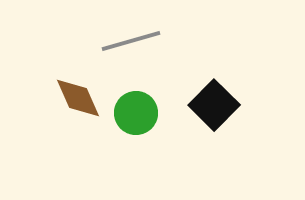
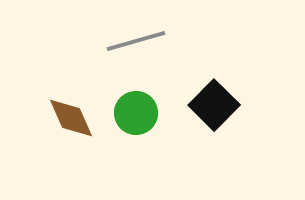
gray line: moved 5 px right
brown diamond: moved 7 px left, 20 px down
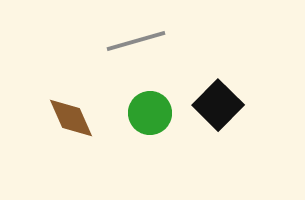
black square: moved 4 px right
green circle: moved 14 px right
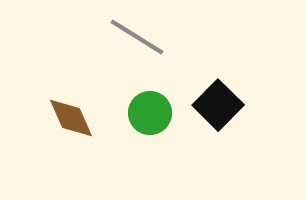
gray line: moved 1 px right, 4 px up; rotated 48 degrees clockwise
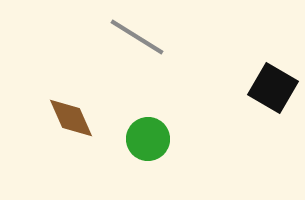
black square: moved 55 px right, 17 px up; rotated 15 degrees counterclockwise
green circle: moved 2 px left, 26 px down
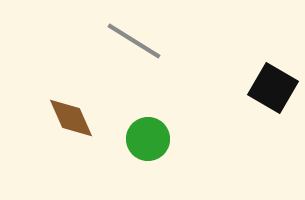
gray line: moved 3 px left, 4 px down
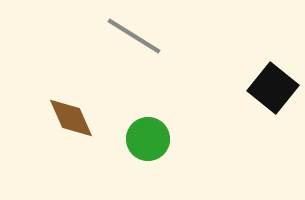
gray line: moved 5 px up
black square: rotated 9 degrees clockwise
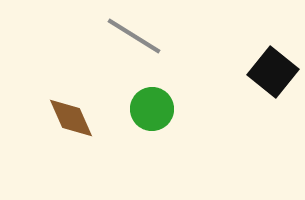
black square: moved 16 px up
green circle: moved 4 px right, 30 px up
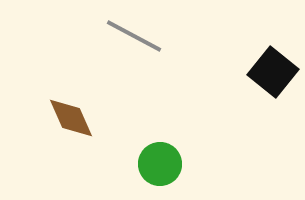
gray line: rotated 4 degrees counterclockwise
green circle: moved 8 px right, 55 px down
